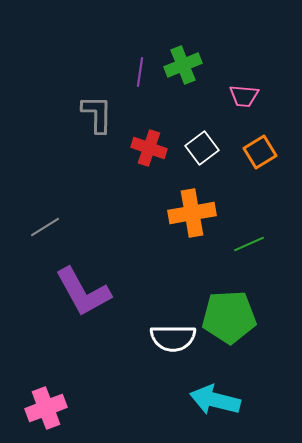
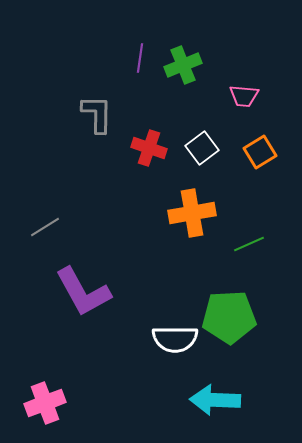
purple line: moved 14 px up
white semicircle: moved 2 px right, 1 px down
cyan arrow: rotated 12 degrees counterclockwise
pink cross: moved 1 px left, 5 px up
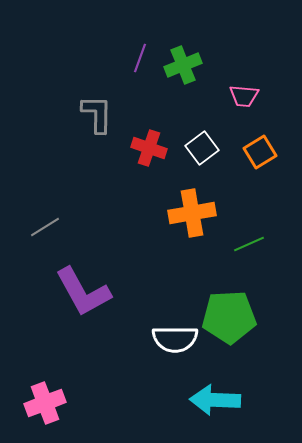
purple line: rotated 12 degrees clockwise
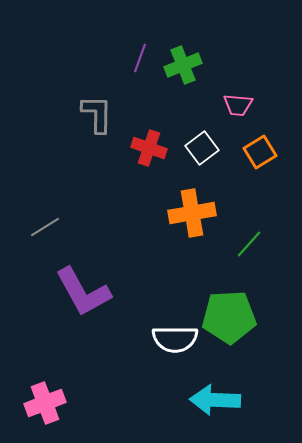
pink trapezoid: moved 6 px left, 9 px down
green line: rotated 24 degrees counterclockwise
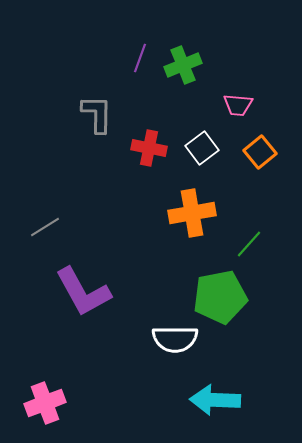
red cross: rotated 8 degrees counterclockwise
orange square: rotated 8 degrees counterclockwise
green pentagon: moved 9 px left, 20 px up; rotated 8 degrees counterclockwise
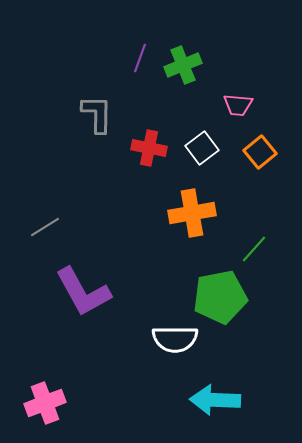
green line: moved 5 px right, 5 px down
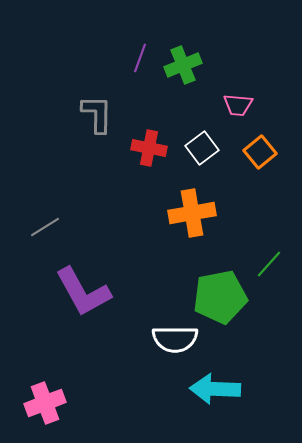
green line: moved 15 px right, 15 px down
cyan arrow: moved 11 px up
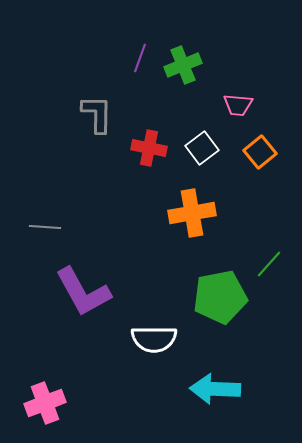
gray line: rotated 36 degrees clockwise
white semicircle: moved 21 px left
